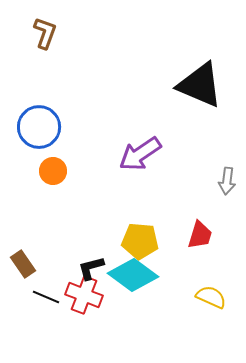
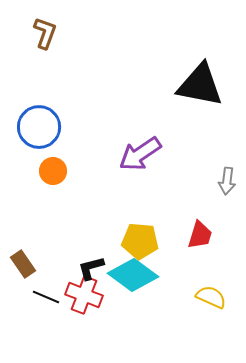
black triangle: rotated 12 degrees counterclockwise
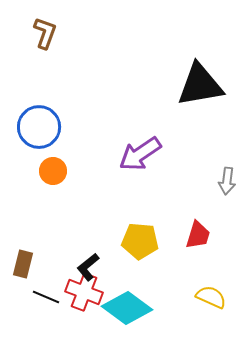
black triangle: rotated 21 degrees counterclockwise
red trapezoid: moved 2 px left
brown rectangle: rotated 48 degrees clockwise
black L-shape: moved 3 px left, 1 px up; rotated 24 degrees counterclockwise
cyan diamond: moved 6 px left, 33 px down
red cross: moved 3 px up
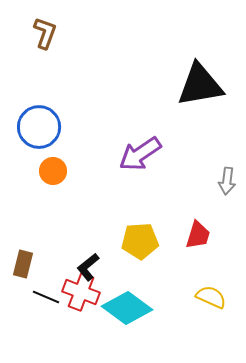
yellow pentagon: rotated 9 degrees counterclockwise
red cross: moved 3 px left
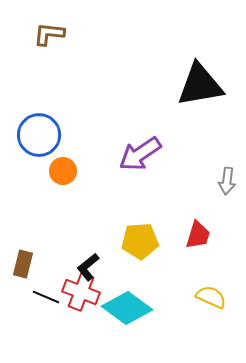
brown L-shape: moved 4 px right, 1 px down; rotated 104 degrees counterclockwise
blue circle: moved 8 px down
orange circle: moved 10 px right
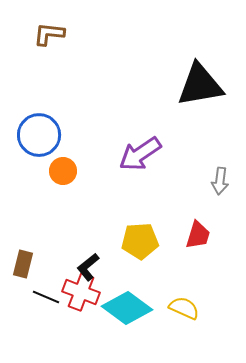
gray arrow: moved 7 px left
yellow semicircle: moved 27 px left, 11 px down
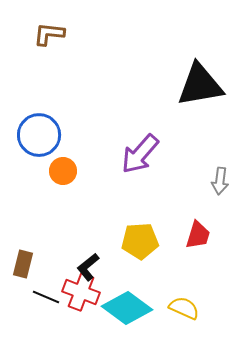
purple arrow: rotated 15 degrees counterclockwise
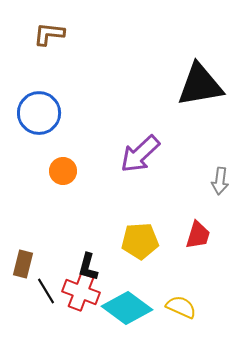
blue circle: moved 22 px up
purple arrow: rotated 6 degrees clockwise
black L-shape: rotated 36 degrees counterclockwise
black line: moved 6 px up; rotated 36 degrees clockwise
yellow semicircle: moved 3 px left, 1 px up
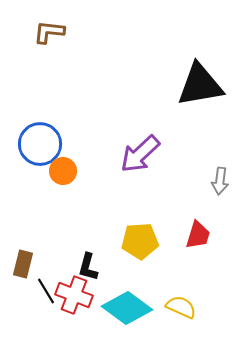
brown L-shape: moved 2 px up
blue circle: moved 1 px right, 31 px down
red cross: moved 7 px left, 3 px down
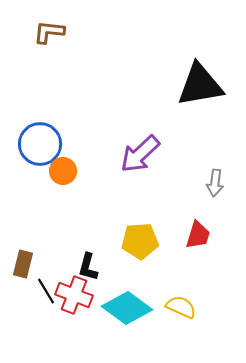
gray arrow: moved 5 px left, 2 px down
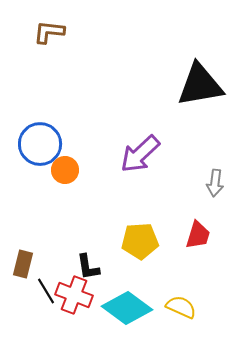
orange circle: moved 2 px right, 1 px up
black L-shape: rotated 24 degrees counterclockwise
